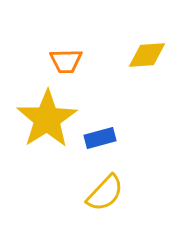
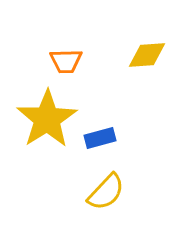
yellow semicircle: moved 1 px right, 1 px up
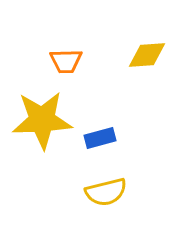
yellow star: moved 5 px left, 1 px down; rotated 30 degrees clockwise
yellow semicircle: rotated 33 degrees clockwise
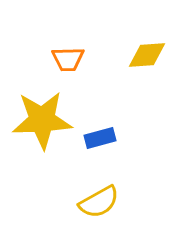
orange trapezoid: moved 2 px right, 2 px up
yellow semicircle: moved 7 px left, 10 px down; rotated 15 degrees counterclockwise
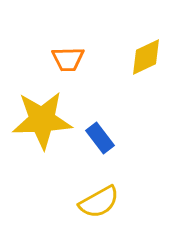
yellow diamond: moved 1 px left, 2 px down; rotated 21 degrees counterclockwise
blue rectangle: rotated 68 degrees clockwise
